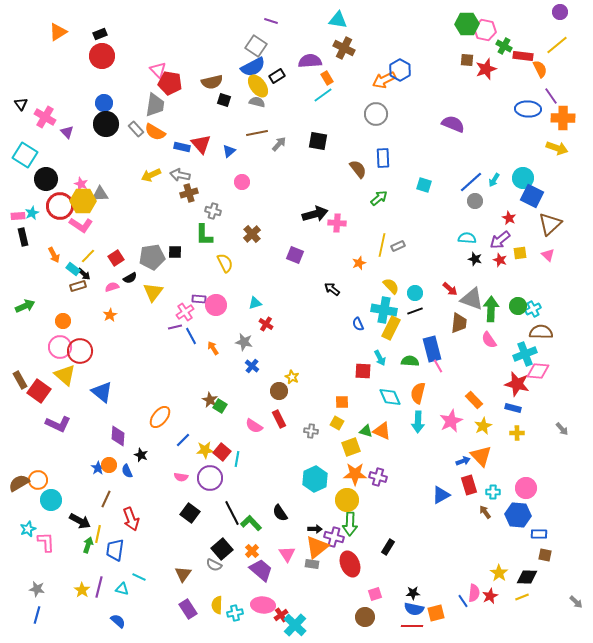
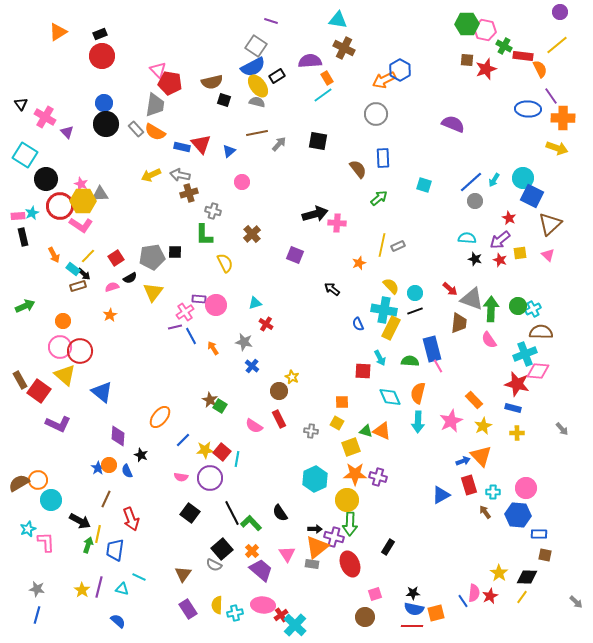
yellow line at (522, 597): rotated 32 degrees counterclockwise
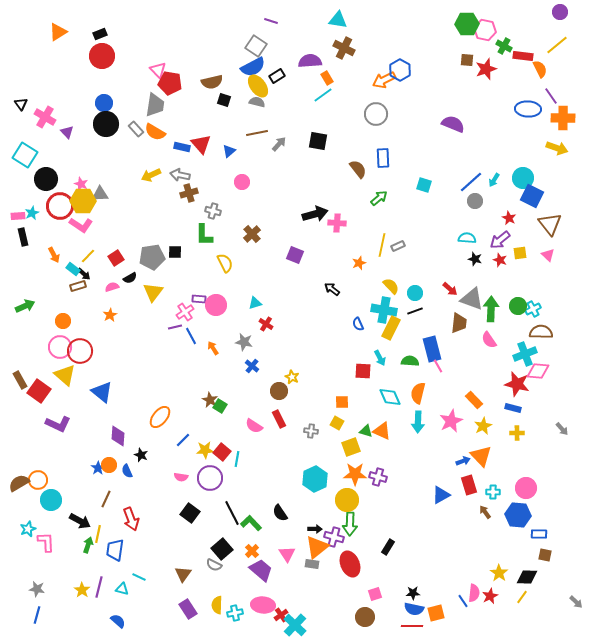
brown triangle at (550, 224): rotated 25 degrees counterclockwise
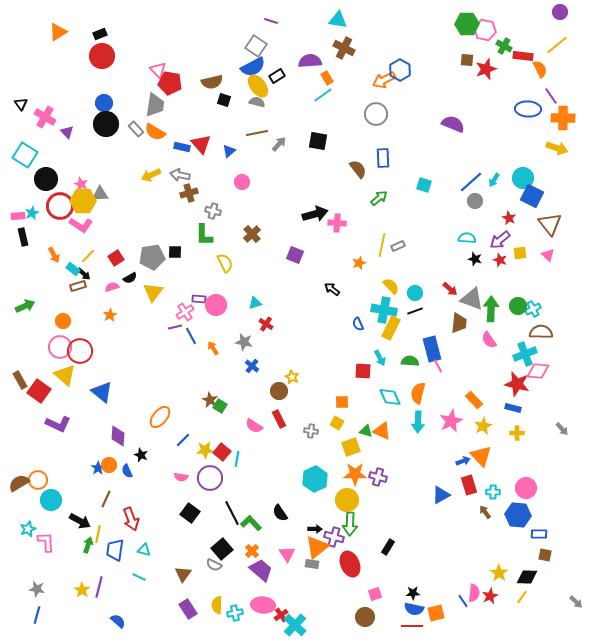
cyan triangle at (122, 589): moved 22 px right, 39 px up
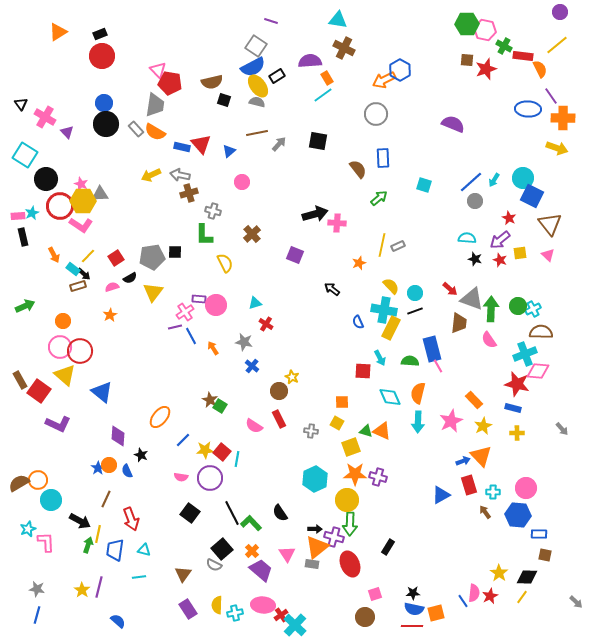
blue semicircle at (358, 324): moved 2 px up
cyan line at (139, 577): rotated 32 degrees counterclockwise
